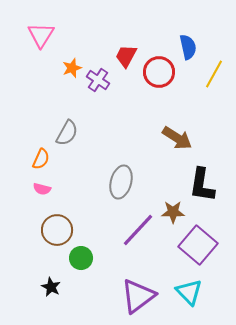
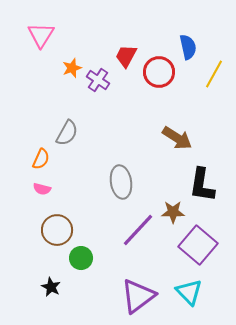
gray ellipse: rotated 24 degrees counterclockwise
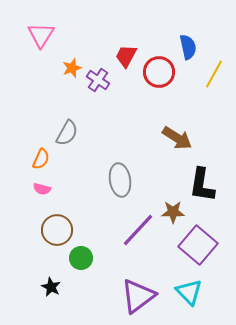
gray ellipse: moved 1 px left, 2 px up
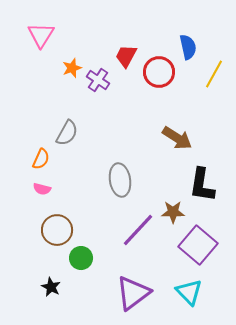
purple triangle: moved 5 px left, 3 px up
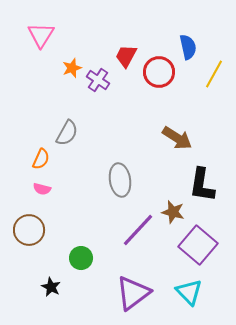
brown star: rotated 15 degrees clockwise
brown circle: moved 28 px left
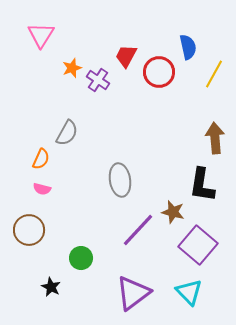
brown arrow: moved 38 px right; rotated 128 degrees counterclockwise
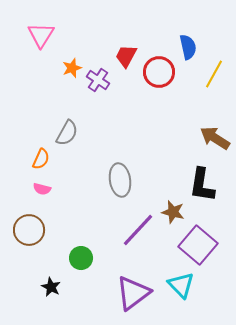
brown arrow: rotated 52 degrees counterclockwise
cyan triangle: moved 8 px left, 7 px up
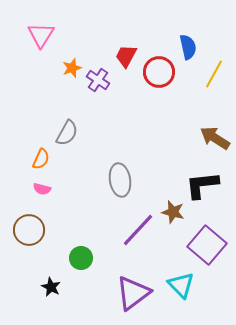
black L-shape: rotated 75 degrees clockwise
purple square: moved 9 px right
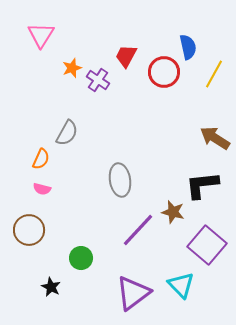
red circle: moved 5 px right
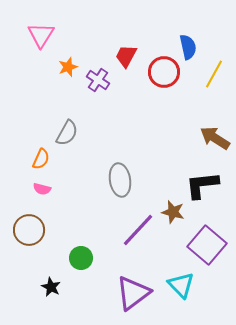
orange star: moved 4 px left, 1 px up
